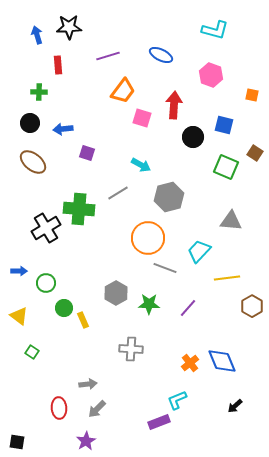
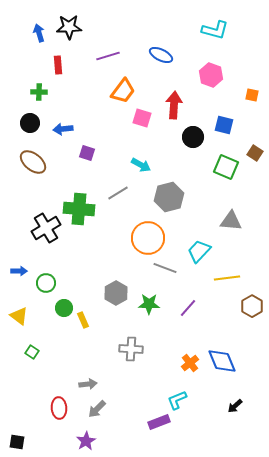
blue arrow at (37, 35): moved 2 px right, 2 px up
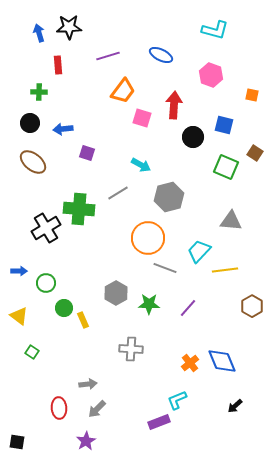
yellow line at (227, 278): moved 2 px left, 8 px up
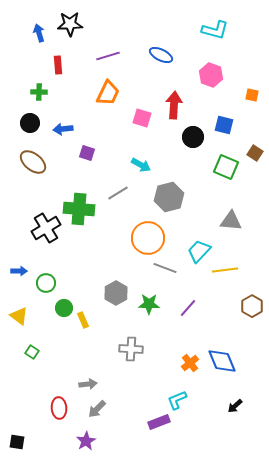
black star at (69, 27): moved 1 px right, 3 px up
orange trapezoid at (123, 91): moved 15 px left, 2 px down; rotated 12 degrees counterclockwise
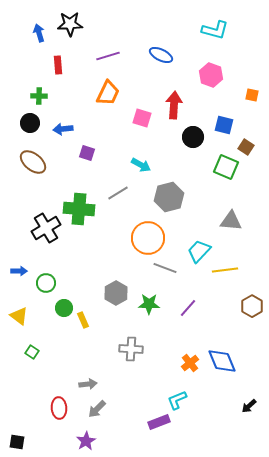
green cross at (39, 92): moved 4 px down
brown square at (255, 153): moved 9 px left, 6 px up
black arrow at (235, 406): moved 14 px right
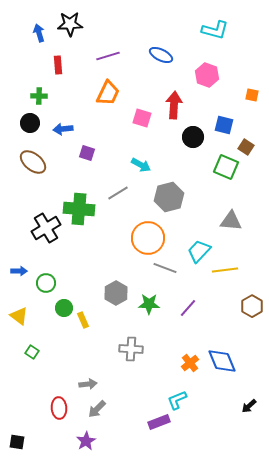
pink hexagon at (211, 75): moved 4 px left
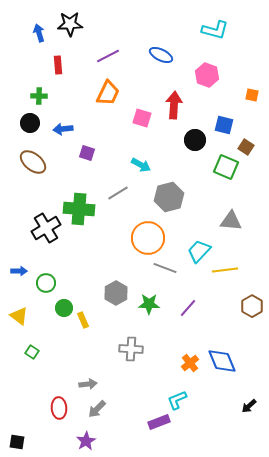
purple line at (108, 56): rotated 10 degrees counterclockwise
black circle at (193, 137): moved 2 px right, 3 px down
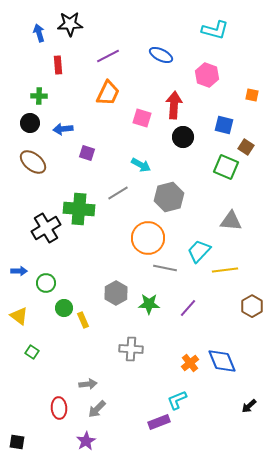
black circle at (195, 140): moved 12 px left, 3 px up
gray line at (165, 268): rotated 10 degrees counterclockwise
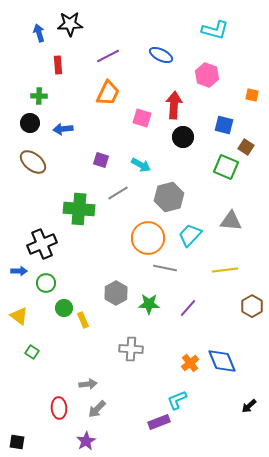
purple square at (87, 153): moved 14 px right, 7 px down
black cross at (46, 228): moved 4 px left, 16 px down; rotated 8 degrees clockwise
cyan trapezoid at (199, 251): moved 9 px left, 16 px up
